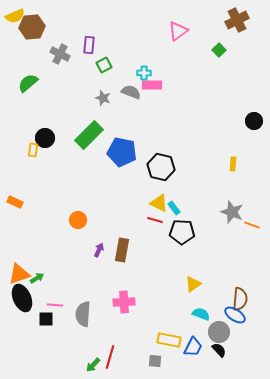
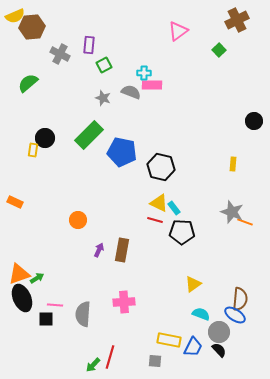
orange line at (252, 225): moved 7 px left, 3 px up
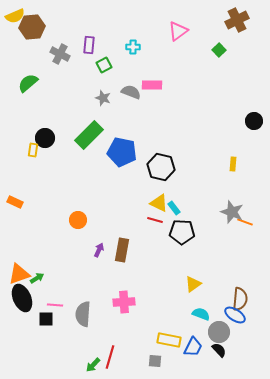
cyan cross at (144, 73): moved 11 px left, 26 px up
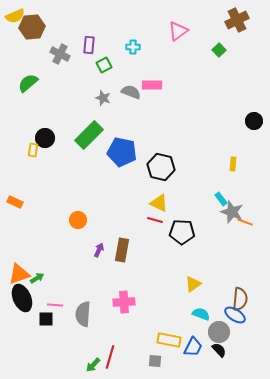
cyan rectangle at (174, 208): moved 47 px right, 9 px up
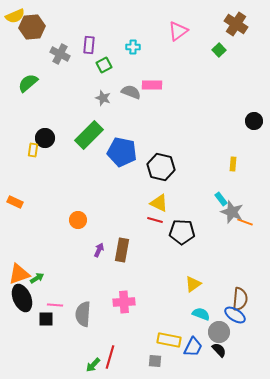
brown cross at (237, 20): moved 1 px left, 4 px down; rotated 30 degrees counterclockwise
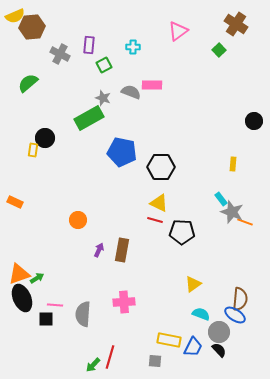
green rectangle at (89, 135): moved 17 px up; rotated 16 degrees clockwise
black hexagon at (161, 167): rotated 12 degrees counterclockwise
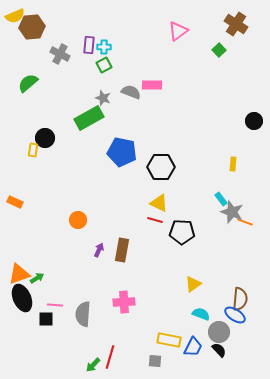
cyan cross at (133, 47): moved 29 px left
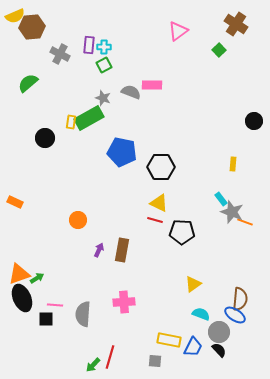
yellow rectangle at (33, 150): moved 38 px right, 28 px up
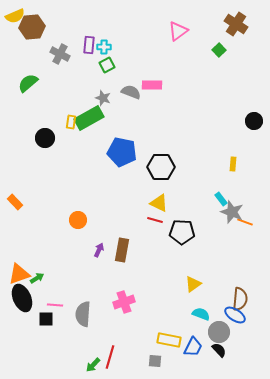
green square at (104, 65): moved 3 px right
orange rectangle at (15, 202): rotated 21 degrees clockwise
pink cross at (124, 302): rotated 15 degrees counterclockwise
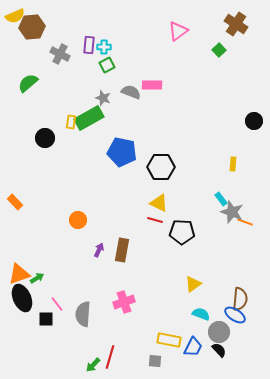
pink line at (55, 305): moved 2 px right, 1 px up; rotated 49 degrees clockwise
